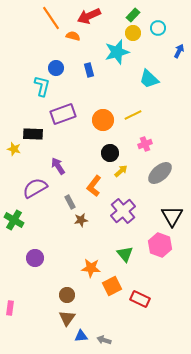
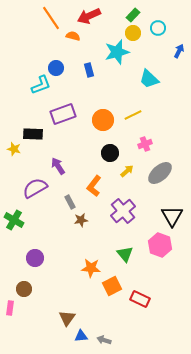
cyan L-shape: moved 1 px left, 1 px up; rotated 55 degrees clockwise
yellow arrow: moved 6 px right
brown circle: moved 43 px left, 6 px up
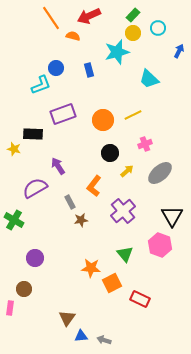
orange square: moved 3 px up
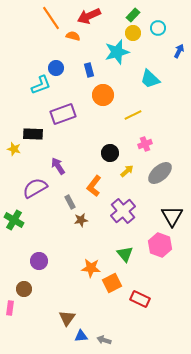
cyan trapezoid: moved 1 px right
orange circle: moved 25 px up
purple circle: moved 4 px right, 3 px down
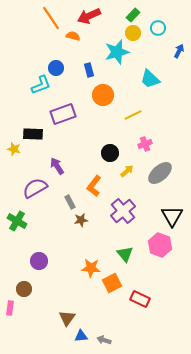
purple arrow: moved 1 px left
green cross: moved 3 px right, 1 px down
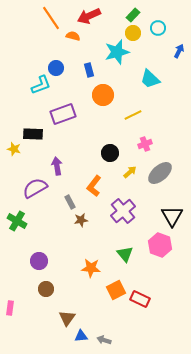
purple arrow: rotated 24 degrees clockwise
yellow arrow: moved 3 px right, 1 px down
orange square: moved 4 px right, 7 px down
brown circle: moved 22 px right
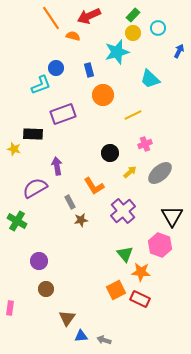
orange L-shape: rotated 70 degrees counterclockwise
orange star: moved 50 px right, 4 px down
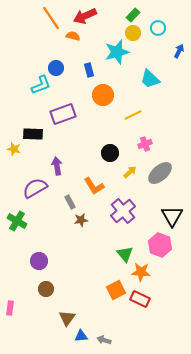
red arrow: moved 4 px left
